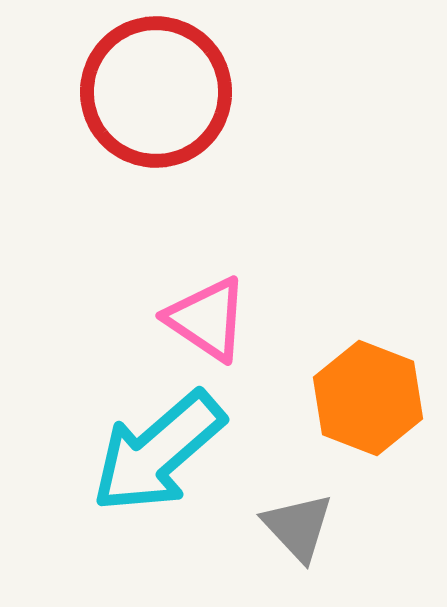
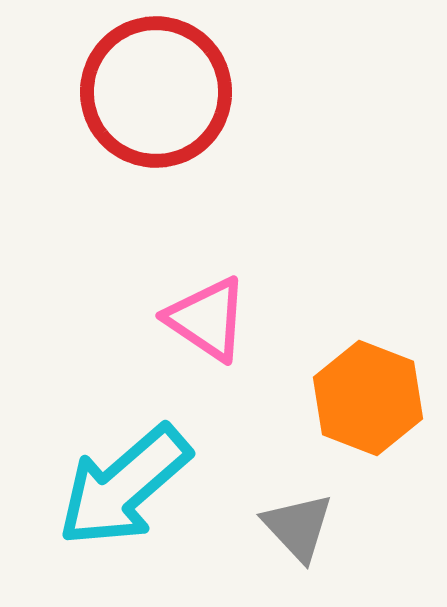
cyan arrow: moved 34 px left, 34 px down
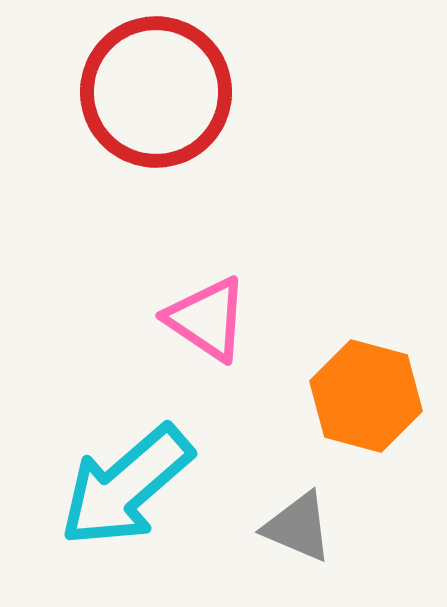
orange hexagon: moved 2 px left, 2 px up; rotated 6 degrees counterclockwise
cyan arrow: moved 2 px right
gray triangle: rotated 24 degrees counterclockwise
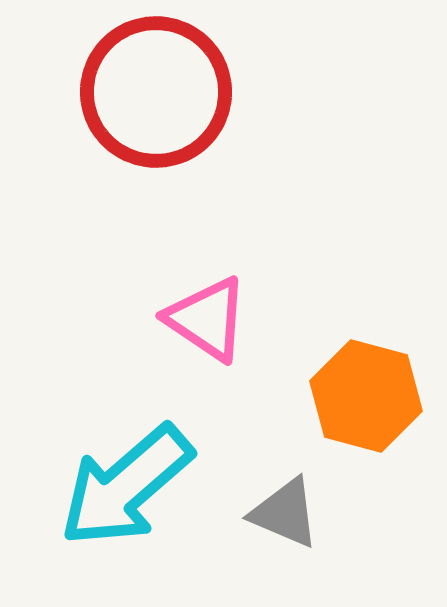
gray triangle: moved 13 px left, 14 px up
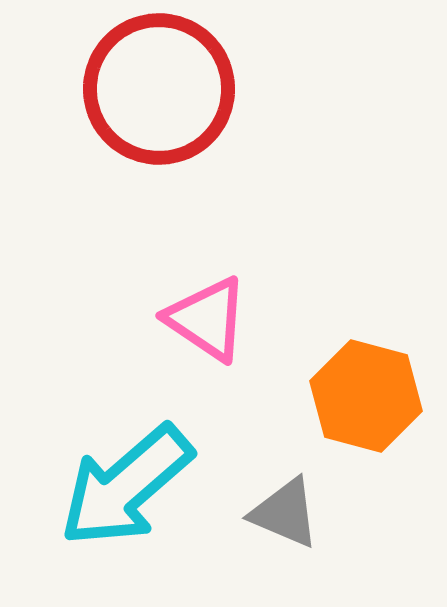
red circle: moved 3 px right, 3 px up
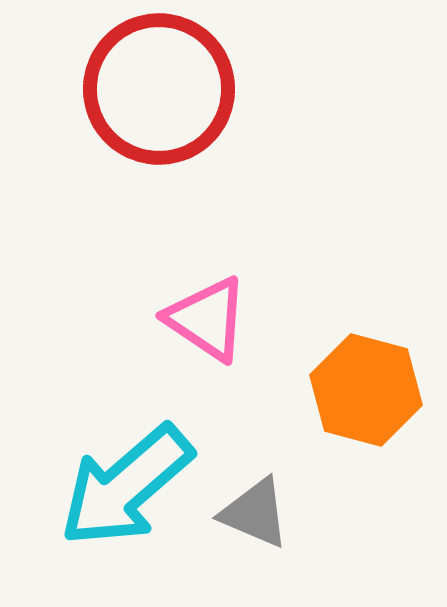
orange hexagon: moved 6 px up
gray triangle: moved 30 px left
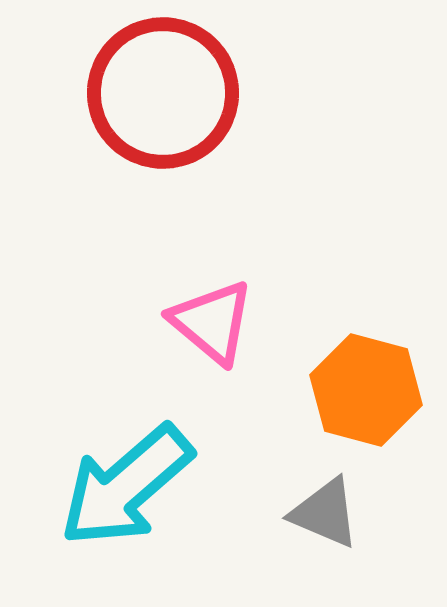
red circle: moved 4 px right, 4 px down
pink triangle: moved 5 px right, 3 px down; rotated 6 degrees clockwise
gray triangle: moved 70 px right
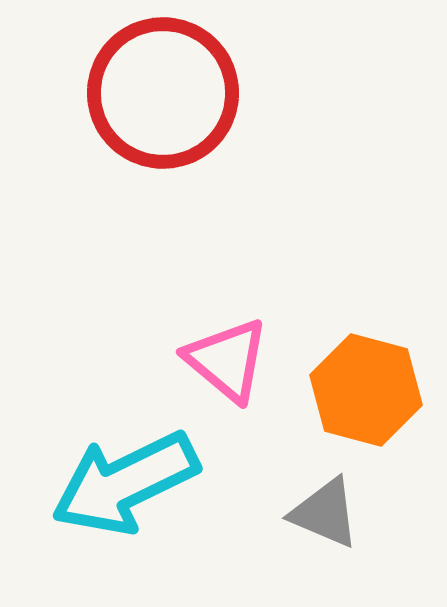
pink triangle: moved 15 px right, 38 px down
cyan arrow: moved 1 px left, 3 px up; rotated 15 degrees clockwise
